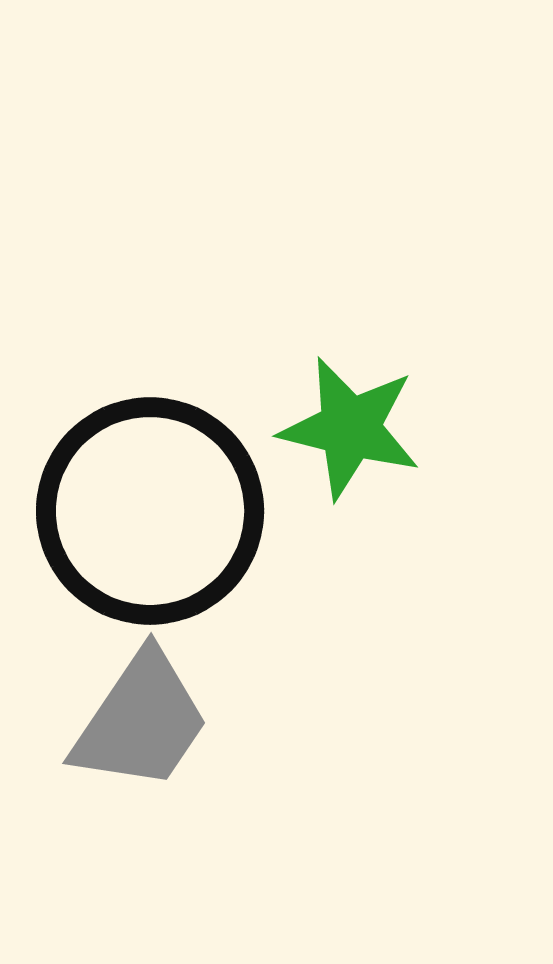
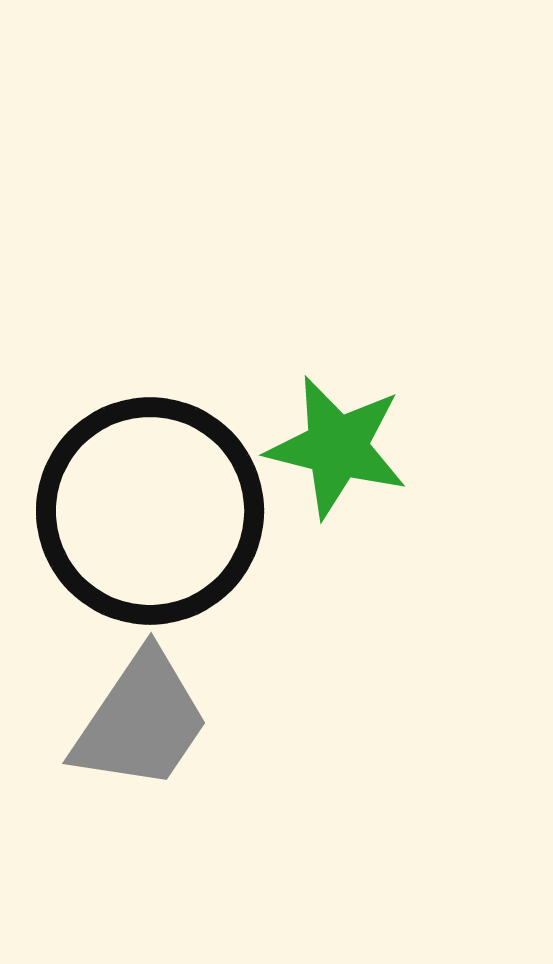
green star: moved 13 px left, 19 px down
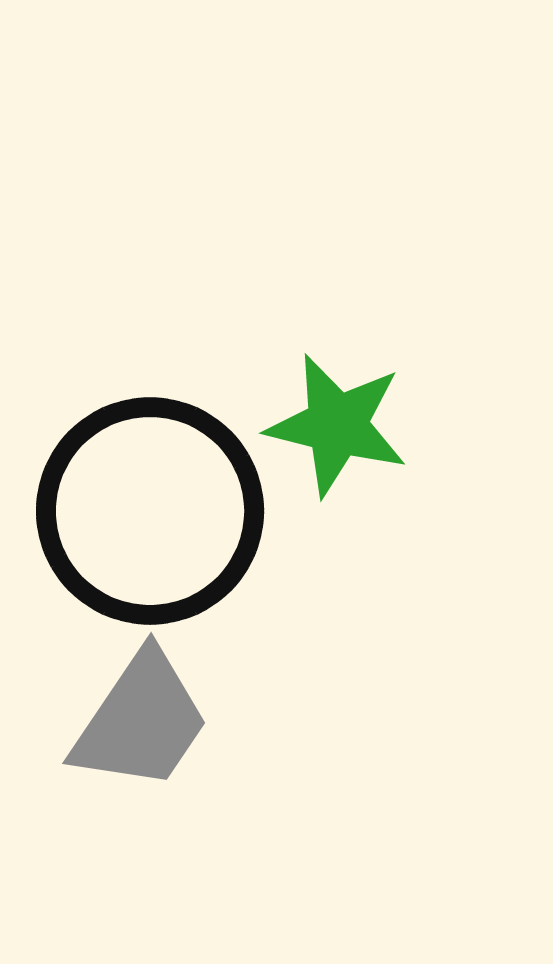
green star: moved 22 px up
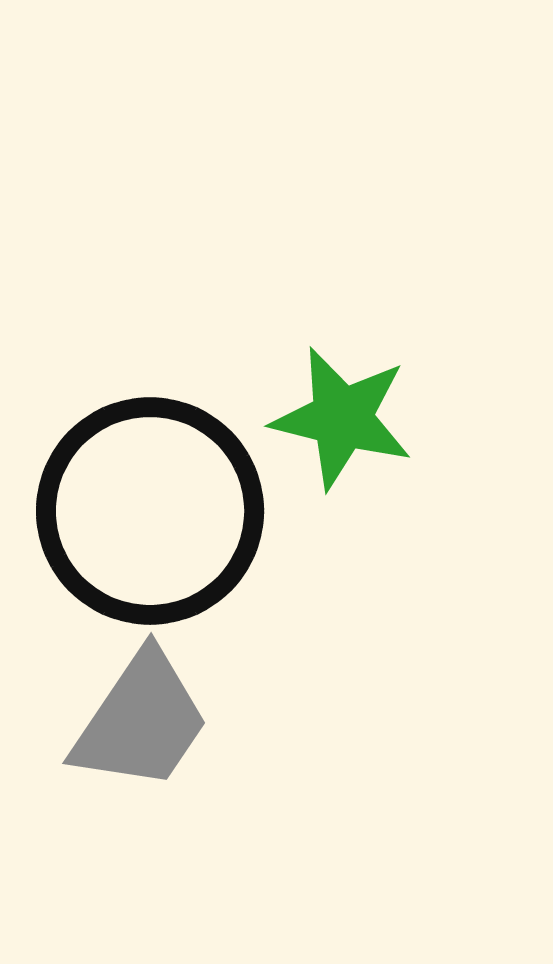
green star: moved 5 px right, 7 px up
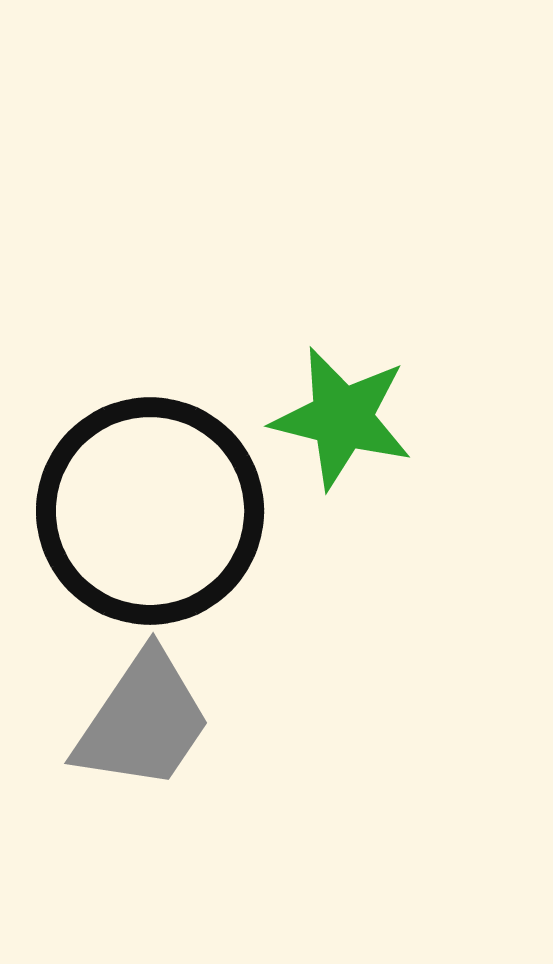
gray trapezoid: moved 2 px right
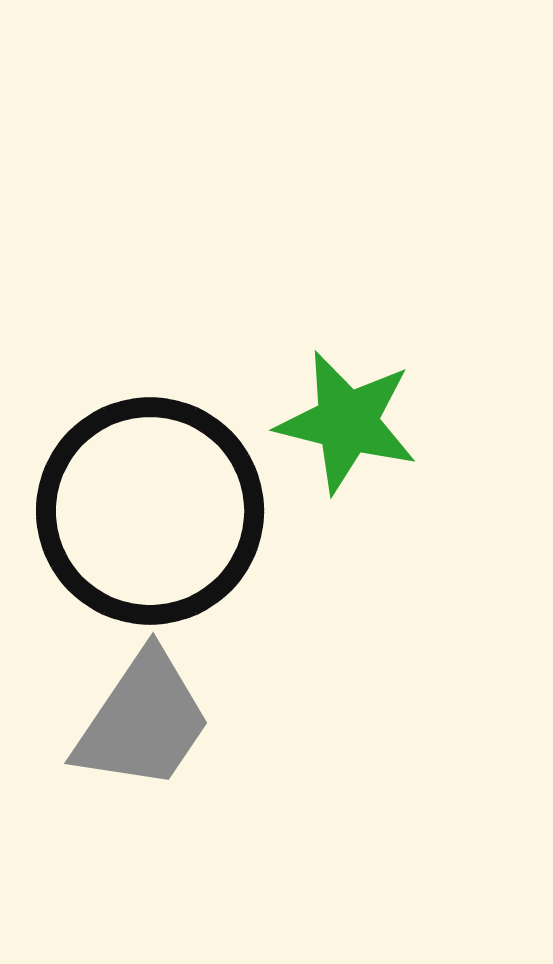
green star: moved 5 px right, 4 px down
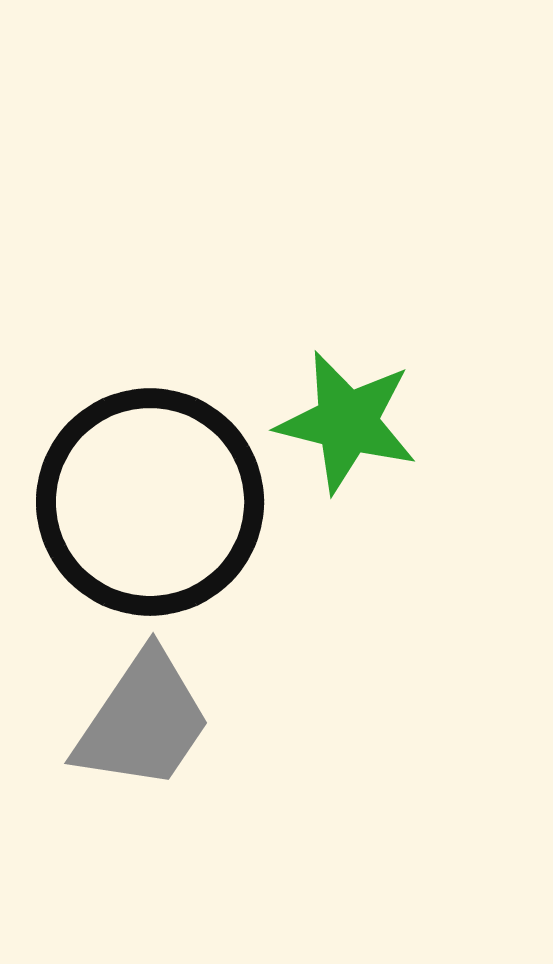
black circle: moved 9 px up
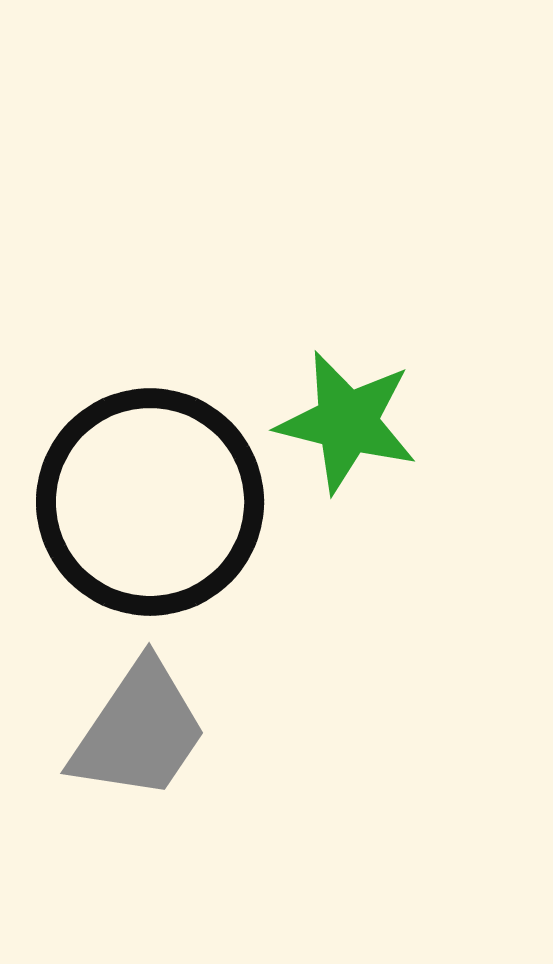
gray trapezoid: moved 4 px left, 10 px down
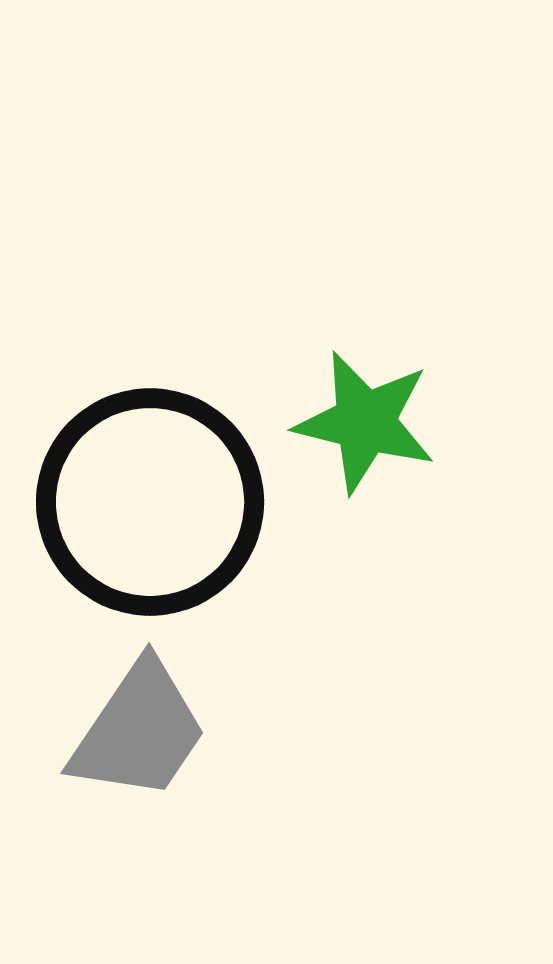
green star: moved 18 px right
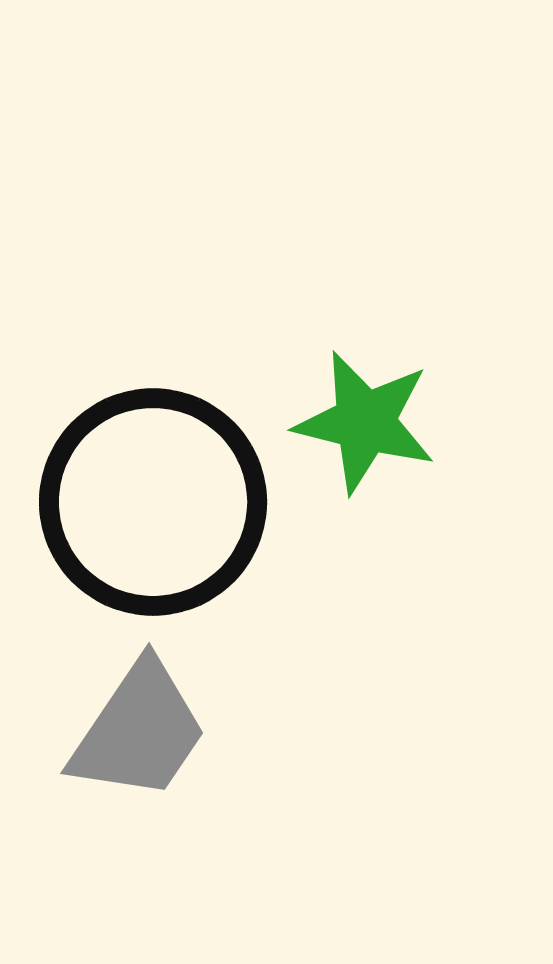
black circle: moved 3 px right
